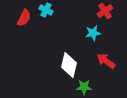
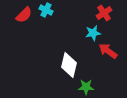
red cross: moved 1 px left, 2 px down
red semicircle: moved 3 px up; rotated 18 degrees clockwise
red arrow: moved 2 px right, 10 px up
green star: moved 2 px right
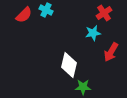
red arrow: moved 3 px right, 1 px down; rotated 96 degrees counterclockwise
green star: moved 3 px left
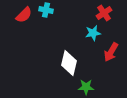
cyan cross: rotated 16 degrees counterclockwise
white diamond: moved 2 px up
green star: moved 3 px right
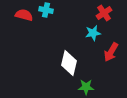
red semicircle: rotated 120 degrees counterclockwise
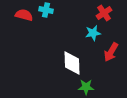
white diamond: moved 3 px right; rotated 15 degrees counterclockwise
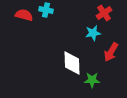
green star: moved 6 px right, 7 px up
